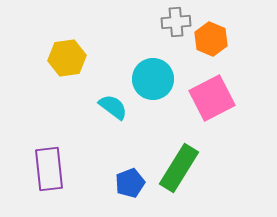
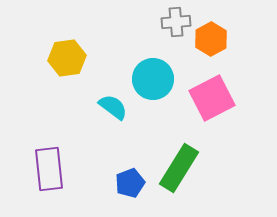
orange hexagon: rotated 8 degrees clockwise
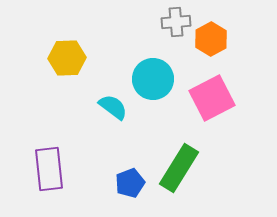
yellow hexagon: rotated 6 degrees clockwise
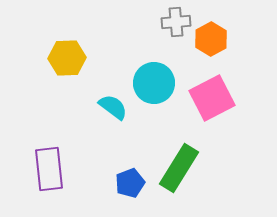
cyan circle: moved 1 px right, 4 px down
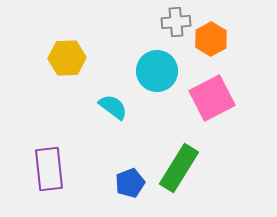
cyan circle: moved 3 px right, 12 px up
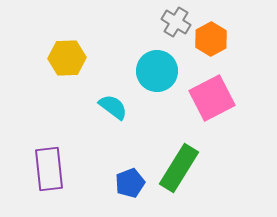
gray cross: rotated 36 degrees clockwise
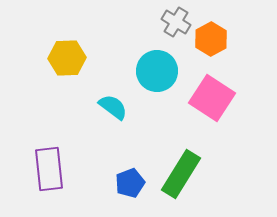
pink square: rotated 30 degrees counterclockwise
green rectangle: moved 2 px right, 6 px down
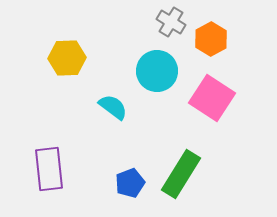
gray cross: moved 5 px left
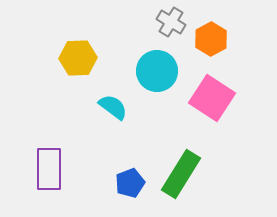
yellow hexagon: moved 11 px right
purple rectangle: rotated 6 degrees clockwise
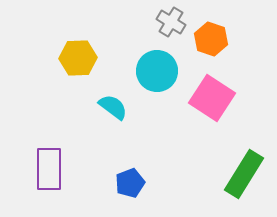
orange hexagon: rotated 12 degrees counterclockwise
green rectangle: moved 63 px right
